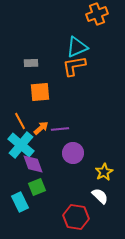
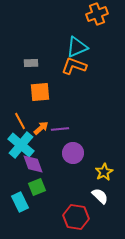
orange L-shape: rotated 30 degrees clockwise
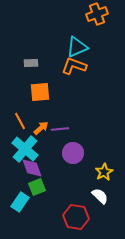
cyan cross: moved 4 px right, 4 px down
purple diamond: moved 1 px left, 4 px down
cyan rectangle: rotated 60 degrees clockwise
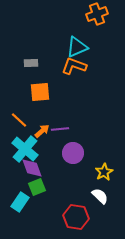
orange line: moved 1 px left, 1 px up; rotated 18 degrees counterclockwise
orange arrow: moved 1 px right, 3 px down
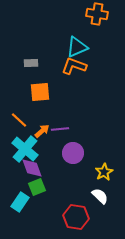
orange cross: rotated 30 degrees clockwise
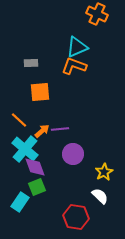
orange cross: rotated 15 degrees clockwise
purple circle: moved 1 px down
purple diamond: moved 3 px right, 1 px up
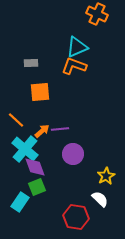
orange line: moved 3 px left
yellow star: moved 2 px right, 4 px down
white semicircle: moved 3 px down
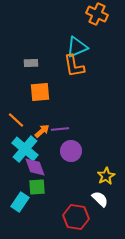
orange L-shape: rotated 120 degrees counterclockwise
purple circle: moved 2 px left, 3 px up
green square: rotated 18 degrees clockwise
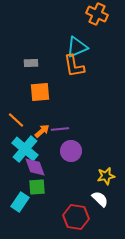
yellow star: rotated 18 degrees clockwise
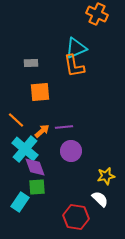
cyan triangle: moved 1 px left, 1 px down
purple line: moved 4 px right, 2 px up
